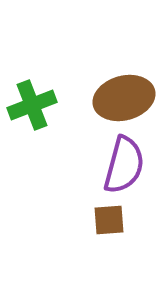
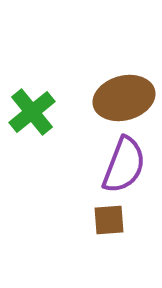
green cross: moved 7 px down; rotated 18 degrees counterclockwise
purple semicircle: rotated 6 degrees clockwise
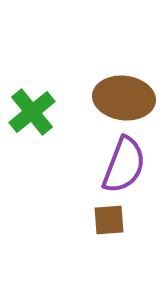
brown ellipse: rotated 22 degrees clockwise
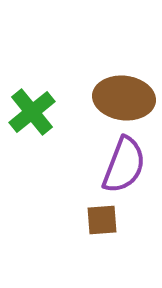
brown square: moved 7 px left
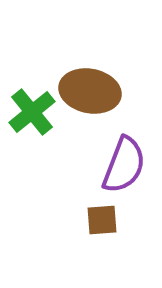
brown ellipse: moved 34 px left, 7 px up; rotated 4 degrees clockwise
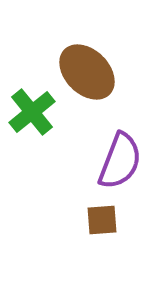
brown ellipse: moved 3 px left, 19 px up; rotated 34 degrees clockwise
purple semicircle: moved 4 px left, 4 px up
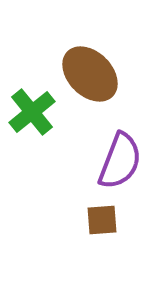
brown ellipse: moved 3 px right, 2 px down
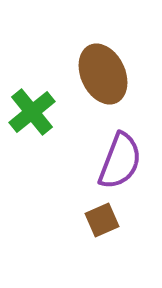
brown ellipse: moved 13 px right; rotated 20 degrees clockwise
brown square: rotated 20 degrees counterclockwise
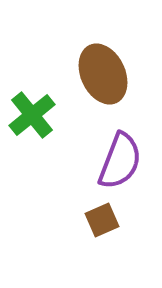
green cross: moved 3 px down
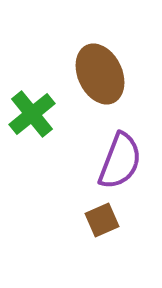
brown ellipse: moved 3 px left
green cross: moved 1 px up
